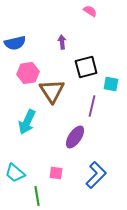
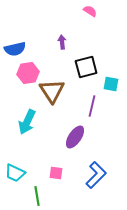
blue semicircle: moved 6 px down
cyan trapezoid: rotated 15 degrees counterclockwise
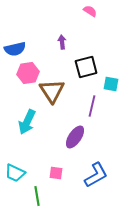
blue L-shape: rotated 16 degrees clockwise
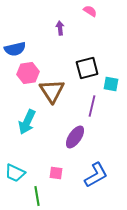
purple arrow: moved 2 px left, 14 px up
black square: moved 1 px right, 1 px down
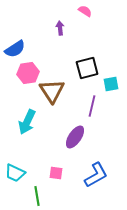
pink semicircle: moved 5 px left
blue semicircle: rotated 20 degrees counterclockwise
cyan square: rotated 21 degrees counterclockwise
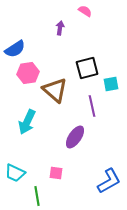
purple arrow: rotated 16 degrees clockwise
brown triangle: moved 3 px right, 1 px up; rotated 16 degrees counterclockwise
purple line: rotated 25 degrees counterclockwise
blue L-shape: moved 13 px right, 6 px down
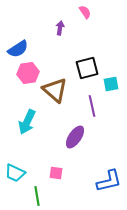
pink semicircle: moved 1 px down; rotated 24 degrees clockwise
blue semicircle: moved 3 px right
blue L-shape: rotated 16 degrees clockwise
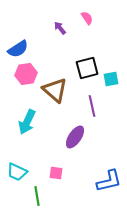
pink semicircle: moved 2 px right, 6 px down
purple arrow: rotated 48 degrees counterclockwise
pink hexagon: moved 2 px left, 1 px down
cyan square: moved 5 px up
cyan trapezoid: moved 2 px right, 1 px up
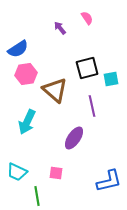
purple ellipse: moved 1 px left, 1 px down
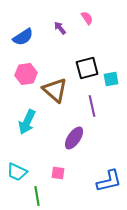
blue semicircle: moved 5 px right, 12 px up
pink square: moved 2 px right
